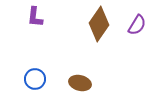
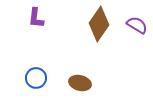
purple L-shape: moved 1 px right, 1 px down
purple semicircle: rotated 90 degrees counterclockwise
blue circle: moved 1 px right, 1 px up
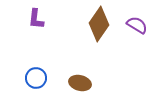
purple L-shape: moved 1 px down
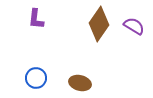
purple semicircle: moved 3 px left, 1 px down
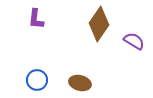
purple semicircle: moved 15 px down
blue circle: moved 1 px right, 2 px down
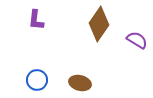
purple L-shape: moved 1 px down
purple semicircle: moved 3 px right, 1 px up
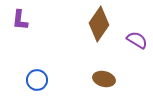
purple L-shape: moved 16 px left
brown ellipse: moved 24 px right, 4 px up
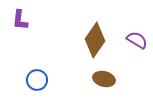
brown diamond: moved 4 px left, 16 px down
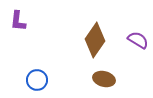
purple L-shape: moved 2 px left, 1 px down
purple semicircle: moved 1 px right
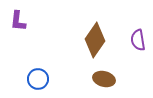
purple semicircle: rotated 130 degrees counterclockwise
blue circle: moved 1 px right, 1 px up
